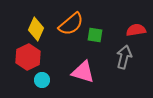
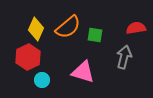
orange semicircle: moved 3 px left, 3 px down
red semicircle: moved 2 px up
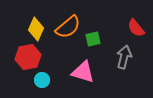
red semicircle: rotated 120 degrees counterclockwise
green square: moved 2 px left, 4 px down; rotated 21 degrees counterclockwise
red hexagon: rotated 15 degrees clockwise
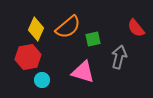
gray arrow: moved 5 px left
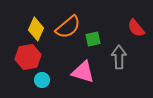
gray arrow: rotated 15 degrees counterclockwise
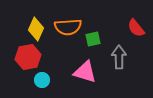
orange semicircle: rotated 36 degrees clockwise
pink triangle: moved 2 px right
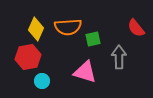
cyan circle: moved 1 px down
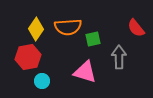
yellow diamond: rotated 10 degrees clockwise
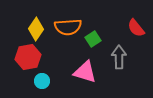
green square: rotated 21 degrees counterclockwise
